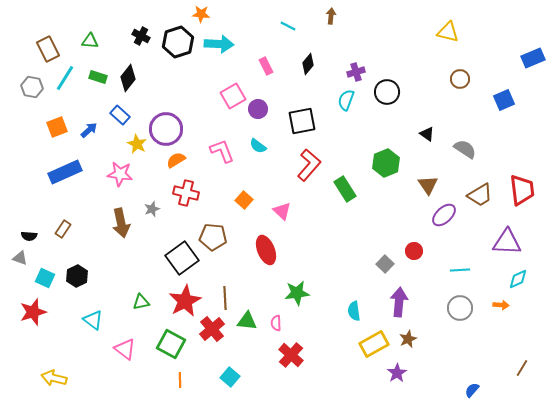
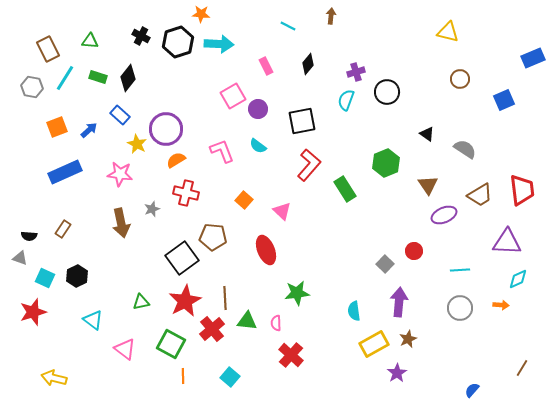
purple ellipse at (444, 215): rotated 20 degrees clockwise
orange line at (180, 380): moved 3 px right, 4 px up
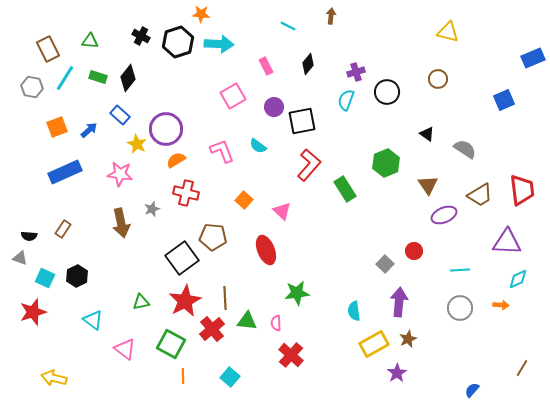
brown circle at (460, 79): moved 22 px left
purple circle at (258, 109): moved 16 px right, 2 px up
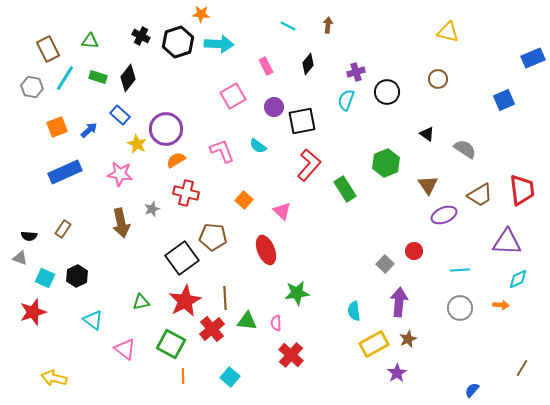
brown arrow at (331, 16): moved 3 px left, 9 px down
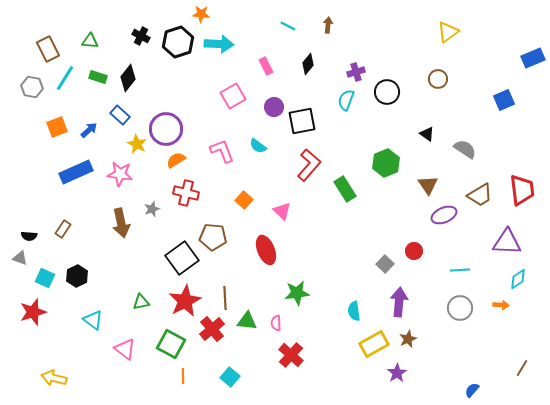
yellow triangle at (448, 32): rotated 50 degrees counterclockwise
blue rectangle at (65, 172): moved 11 px right
cyan diamond at (518, 279): rotated 10 degrees counterclockwise
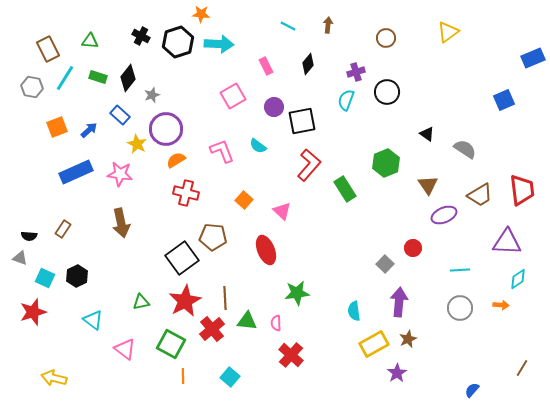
brown circle at (438, 79): moved 52 px left, 41 px up
gray star at (152, 209): moved 114 px up
red circle at (414, 251): moved 1 px left, 3 px up
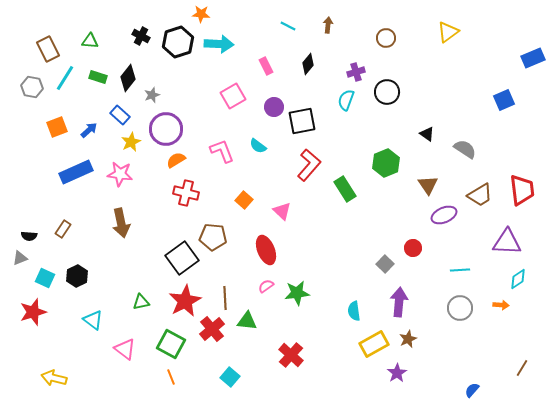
yellow star at (137, 144): moved 6 px left, 2 px up; rotated 18 degrees clockwise
gray triangle at (20, 258): rotated 42 degrees counterclockwise
pink semicircle at (276, 323): moved 10 px left, 37 px up; rotated 56 degrees clockwise
orange line at (183, 376): moved 12 px left, 1 px down; rotated 21 degrees counterclockwise
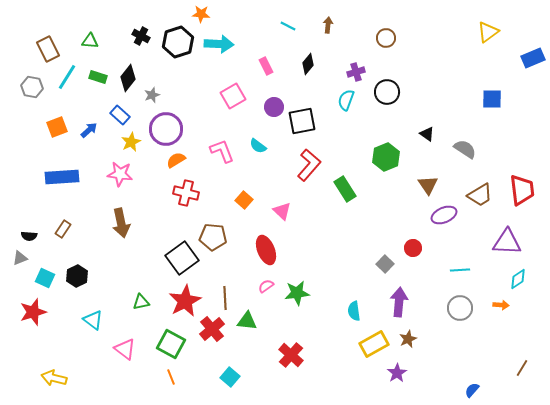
yellow triangle at (448, 32): moved 40 px right
cyan line at (65, 78): moved 2 px right, 1 px up
blue square at (504, 100): moved 12 px left, 1 px up; rotated 25 degrees clockwise
green hexagon at (386, 163): moved 6 px up
blue rectangle at (76, 172): moved 14 px left, 5 px down; rotated 20 degrees clockwise
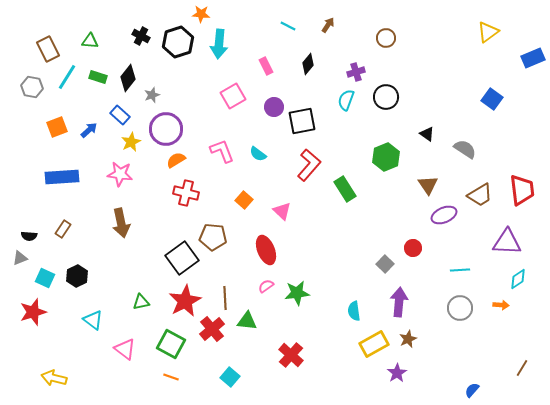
brown arrow at (328, 25): rotated 28 degrees clockwise
cyan arrow at (219, 44): rotated 92 degrees clockwise
black circle at (387, 92): moved 1 px left, 5 px down
blue square at (492, 99): rotated 35 degrees clockwise
cyan semicircle at (258, 146): moved 8 px down
orange line at (171, 377): rotated 49 degrees counterclockwise
